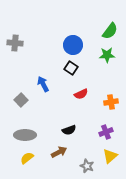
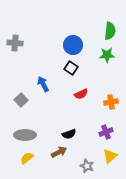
green semicircle: rotated 30 degrees counterclockwise
black semicircle: moved 4 px down
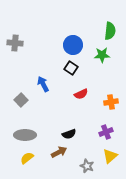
green star: moved 5 px left
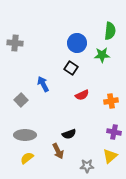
blue circle: moved 4 px right, 2 px up
red semicircle: moved 1 px right, 1 px down
orange cross: moved 1 px up
purple cross: moved 8 px right; rotated 32 degrees clockwise
brown arrow: moved 1 px left, 1 px up; rotated 91 degrees clockwise
gray star: rotated 24 degrees counterclockwise
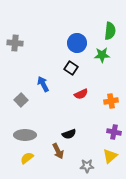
red semicircle: moved 1 px left, 1 px up
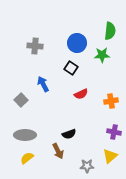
gray cross: moved 20 px right, 3 px down
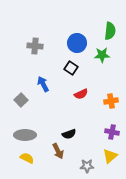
purple cross: moved 2 px left
yellow semicircle: rotated 64 degrees clockwise
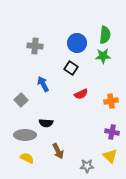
green semicircle: moved 5 px left, 4 px down
green star: moved 1 px right, 1 px down
black semicircle: moved 23 px left, 11 px up; rotated 24 degrees clockwise
yellow triangle: rotated 35 degrees counterclockwise
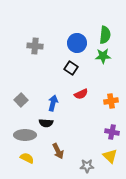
blue arrow: moved 10 px right, 19 px down; rotated 42 degrees clockwise
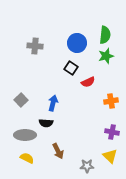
green star: moved 3 px right; rotated 14 degrees counterclockwise
red semicircle: moved 7 px right, 12 px up
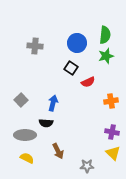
yellow triangle: moved 3 px right, 3 px up
